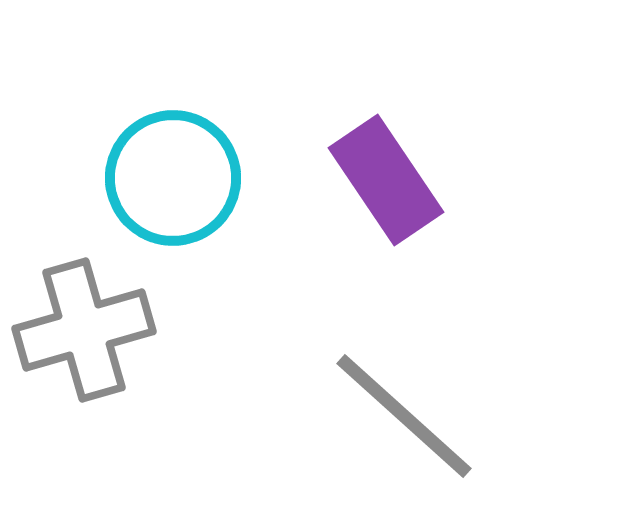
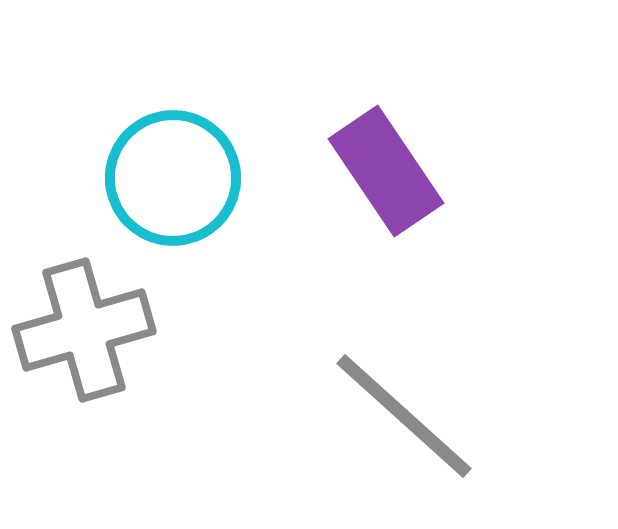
purple rectangle: moved 9 px up
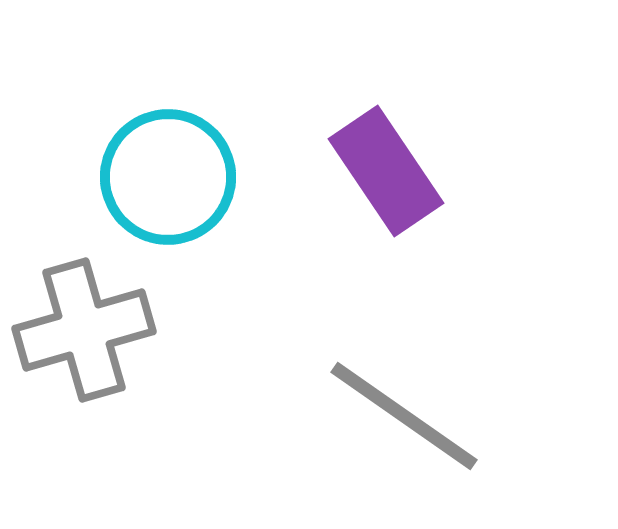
cyan circle: moved 5 px left, 1 px up
gray line: rotated 7 degrees counterclockwise
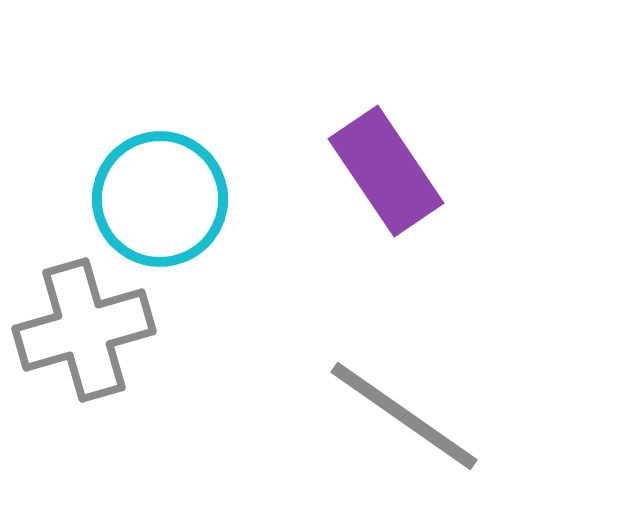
cyan circle: moved 8 px left, 22 px down
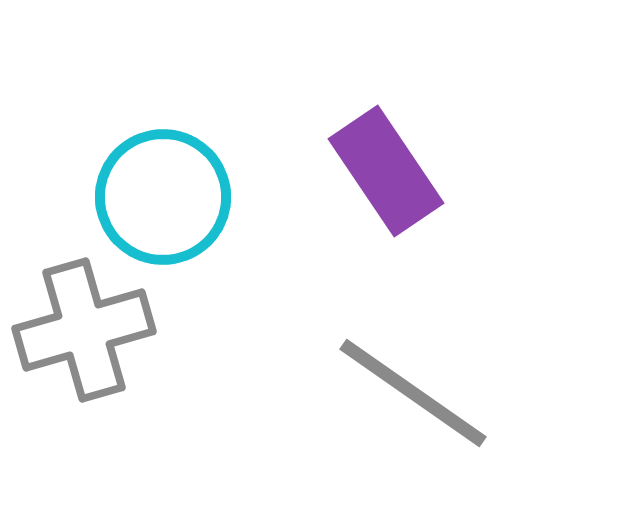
cyan circle: moved 3 px right, 2 px up
gray line: moved 9 px right, 23 px up
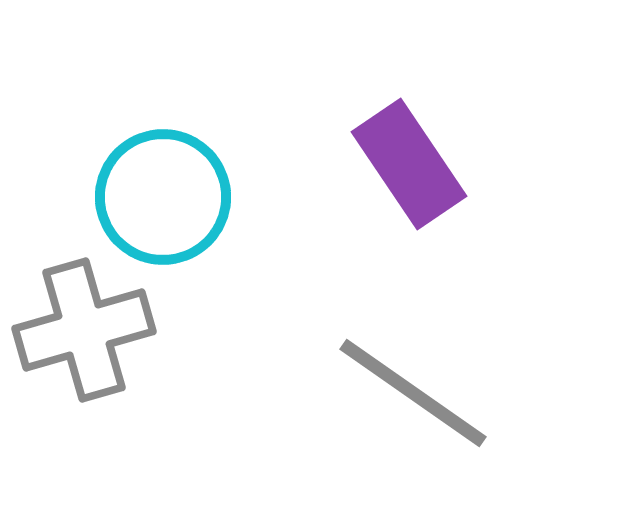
purple rectangle: moved 23 px right, 7 px up
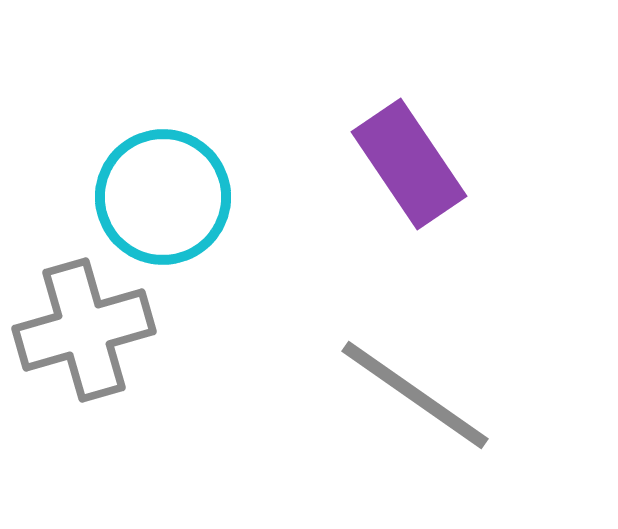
gray line: moved 2 px right, 2 px down
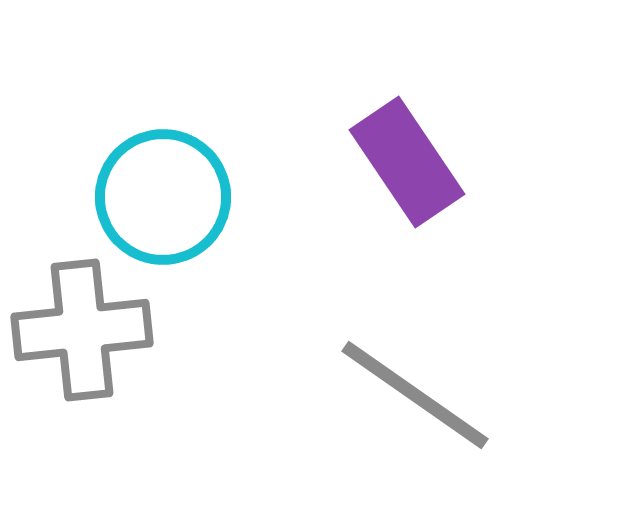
purple rectangle: moved 2 px left, 2 px up
gray cross: moved 2 px left; rotated 10 degrees clockwise
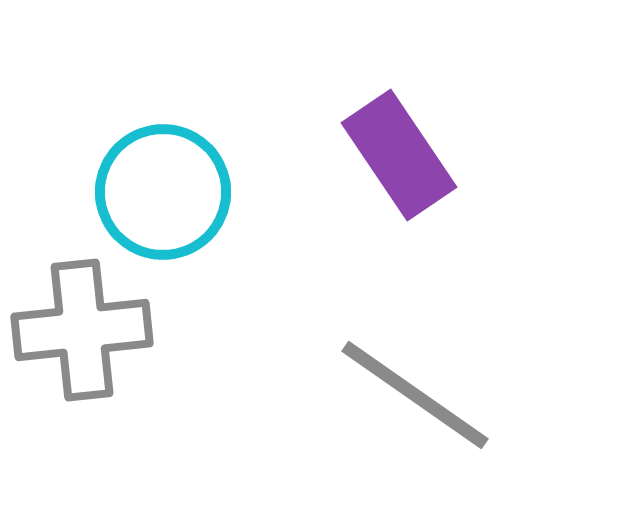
purple rectangle: moved 8 px left, 7 px up
cyan circle: moved 5 px up
